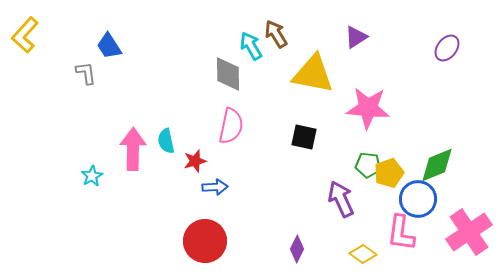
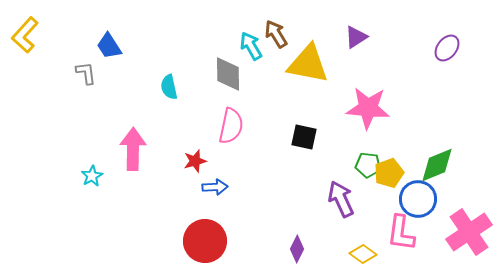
yellow triangle: moved 5 px left, 10 px up
cyan semicircle: moved 3 px right, 54 px up
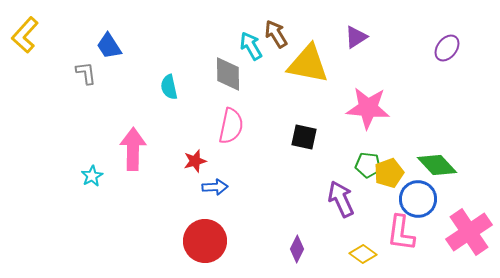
green diamond: rotated 69 degrees clockwise
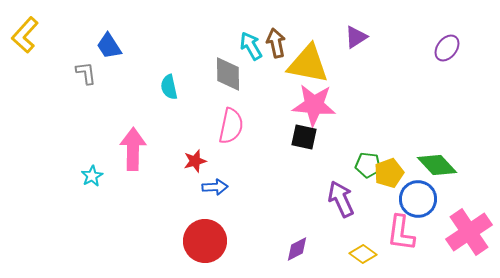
brown arrow: moved 9 px down; rotated 20 degrees clockwise
pink star: moved 54 px left, 3 px up
purple diamond: rotated 36 degrees clockwise
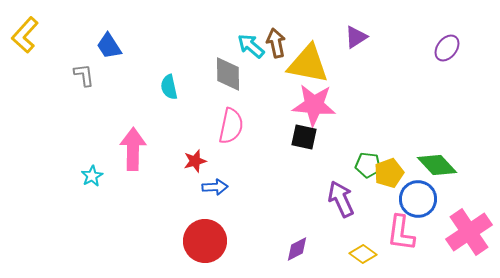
cyan arrow: rotated 20 degrees counterclockwise
gray L-shape: moved 2 px left, 2 px down
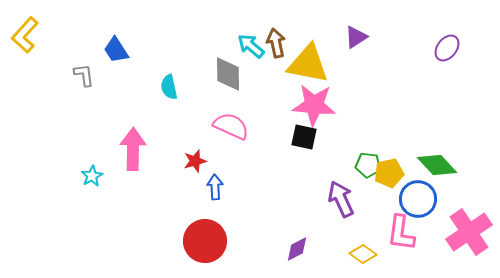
blue trapezoid: moved 7 px right, 4 px down
pink semicircle: rotated 78 degrees counterclockwise
yellow pentagon: rotated 8 degrees clockwise
blue arrow: rotated 90 degrees counterclockwise
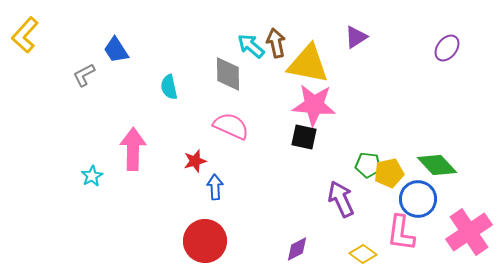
gray L-shape: rotated 110 degrees counterclockwise
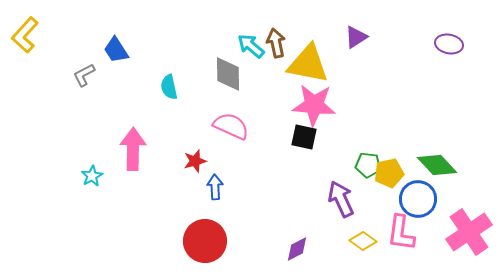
purple ellipse: moved 2 px right, 4 px up; rotated 64 degrees clockwise
yellow diamond: moved 13 px up
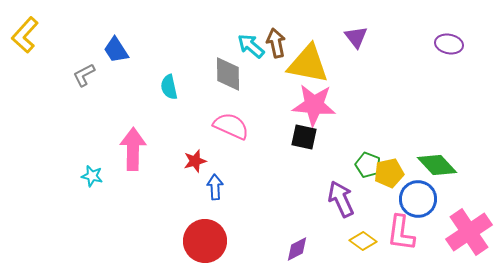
purple triangle: rotated 35 degrees counterclockwise
green pentagon: rotated 15 degrees clockwise
cyan star: rotated 30 degrees counterclockwise
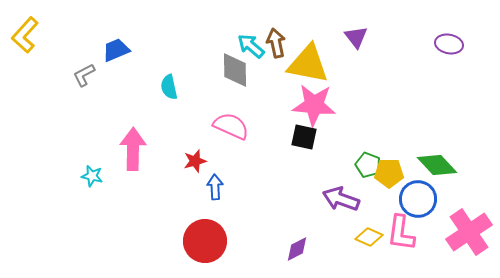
blue trapezoid: rotated 100 degrees clockwise
gray diamond: moved 7 px right, 4 px up
yellow pentagon: rotated 12 degrees clockwise
purple arrow: rotated 45 degrees counterclockwise
yellow diamond: moved 6 px right, 4 px up; rotated 12 degrees counterclockwise
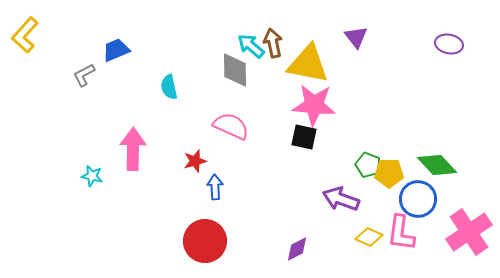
brown arrow: moved 3 px left
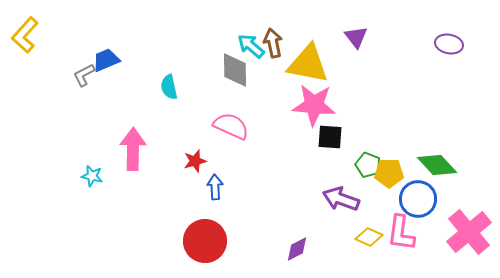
blue trapezoid: moved 10 px left, 10 px down
black square: moved 26 px right; rotated 8 degrees counterclockwise
pink cross: rotated 6 degrees counterclockwise
